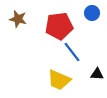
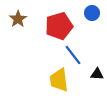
brown star: rotated 24 degrees clockwise
red pentagon: rotated 8 degrees counterclockwise
blue line: moved 1 px right, 3 px down
yellow trapezoid: rotated 60 degrees clockwise
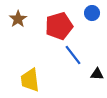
yellow trapezoid: moved 29 px left
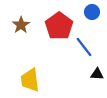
blue circle: moved 1 px up
brown star: moved 3 px right, 6 px down
red pentagon: rotated 20 degrees counterclockwise
blue line: moved 11 px right, 8 px up
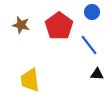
brown star: rotated 24 degrees counterclockwise
blue line: moved 5 px right, 2 px up
